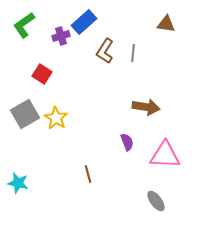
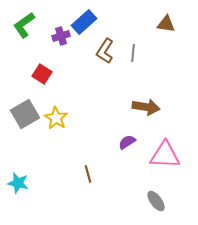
purple semicircle: rotated 102 degrees counterclockwise
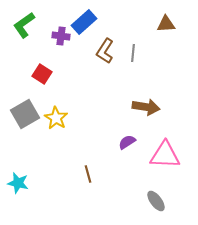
brown triangle: rotated 12 degrees counterclockwise
purple cross: rotated 24 degrees clockwise
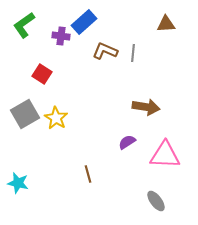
brown L-shape: rotated 80 degrees clockwise
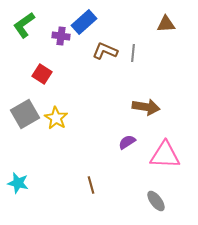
brown line: moved 3 px right, 11 px down
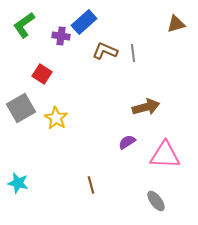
brown triangle: moved 10 px right; rotated 12 degrees counterclockwise
gray line: rotated 12 degrees counterclockwise
brown arrow: rotated 24 degrees counterclockwise
gray square: moved 4 px left, 6 px up
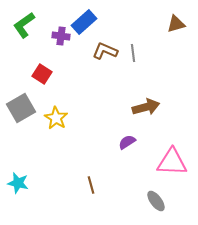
pink triangle: moved 7 px right, 7 px down
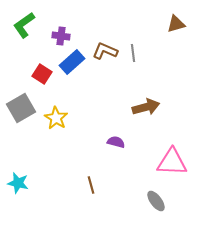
blue rectangle: moved 12 px left, 40 px down
purple semicircle: moved 11 px left; rotated 48 degrees clockwise
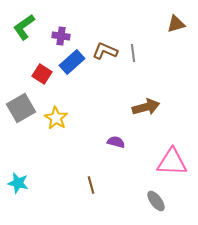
green L-shape: moved 2 px down
